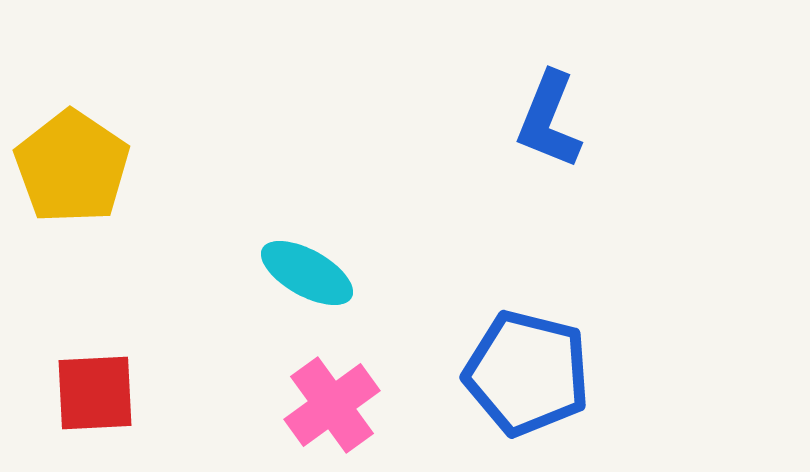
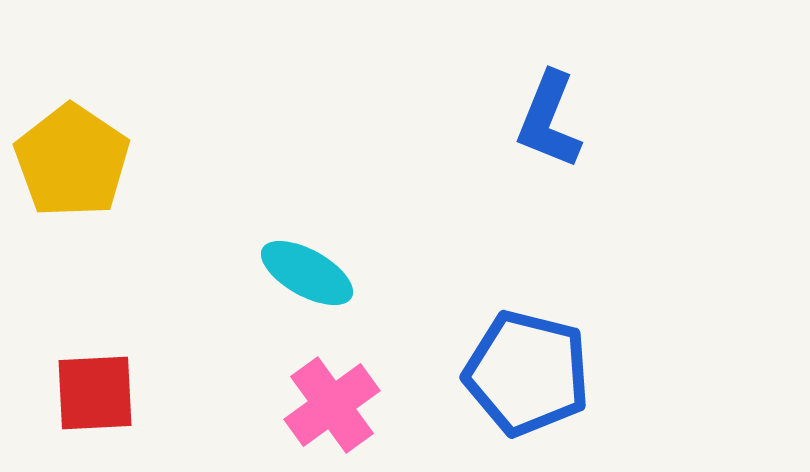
yellow pentagon: moved 6 px up
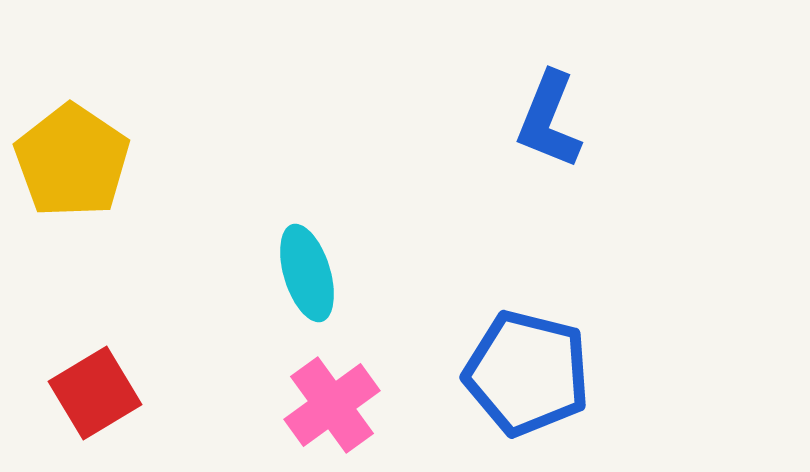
cyan ellipse: rotated 44 degrees clockwise
red square: rotated 28 degrees counterclockwise
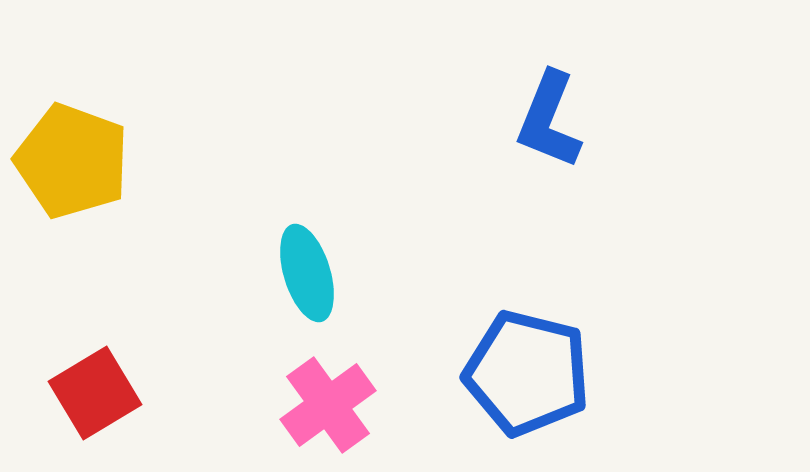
yellow pentagon: rotated 14 degrees counterclockwise
pink cross: moved 4 px left
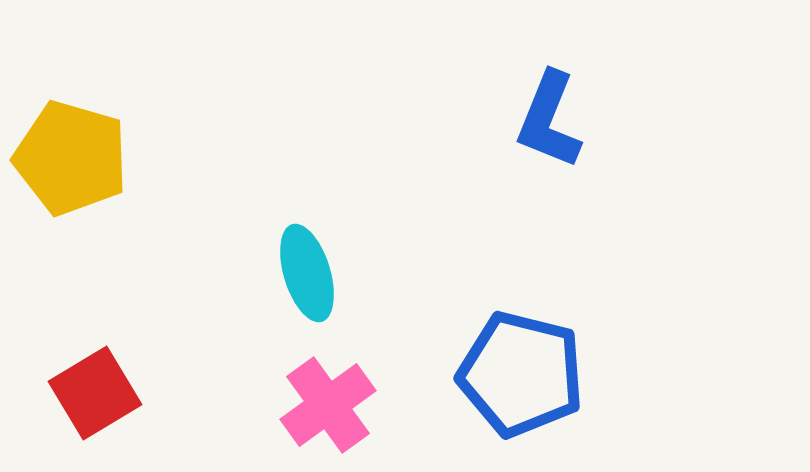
yellow pentagon: moved 1 px left, 3 px up; rotated 4 degrees counterclockwise
blue pentagon: moved 6 px left, 1 px down
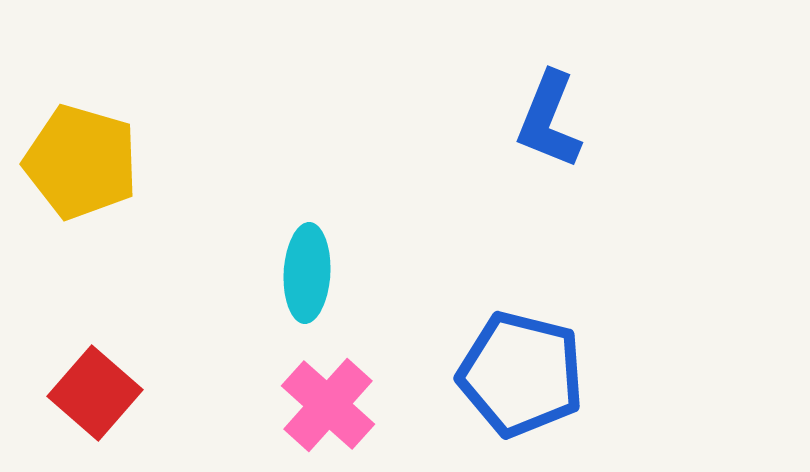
yellow pentagon: moved 10 px right, 4 px down
cyan ellipse: rotated 20 degrees clockwise
red square: rotated 18 degrees counterclockwise
pink cross: rotated 12 degrees counterclockwise
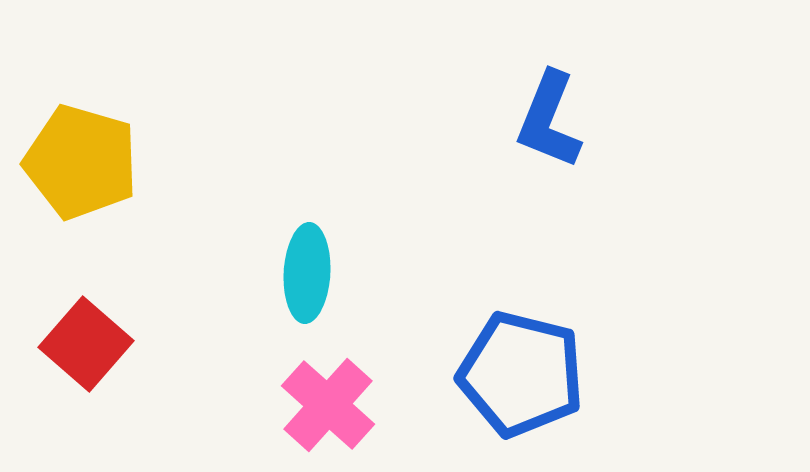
red square: moved 9 px left, 49 px up
